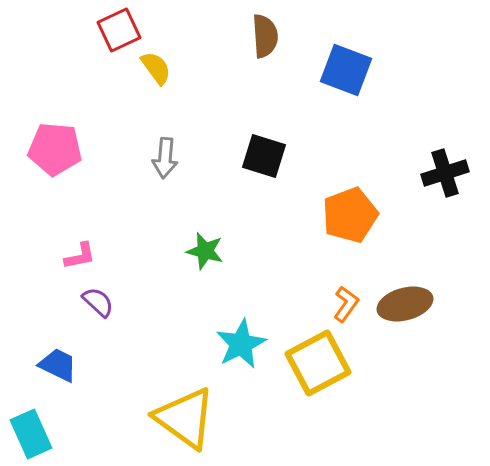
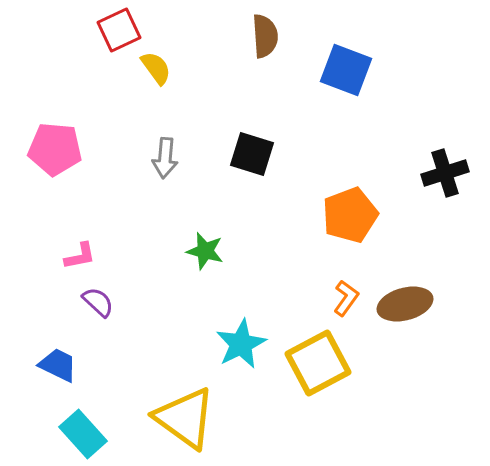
black square: moved 12 px left, 2 px up
orange L-shape: moved 6 px up
cyan rectangle: moved 52 px right; rotated 18 degrees counterclockwise
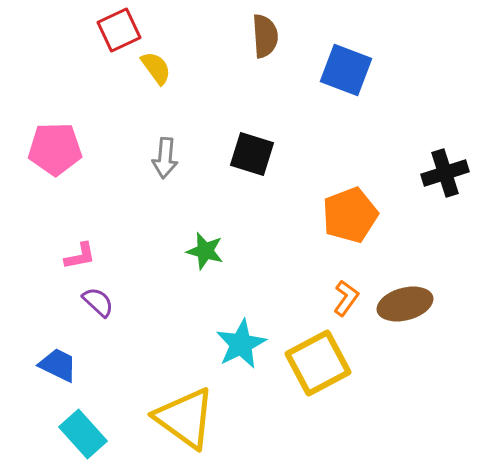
pink pentagon: rotated 6 degrees counterclockwise
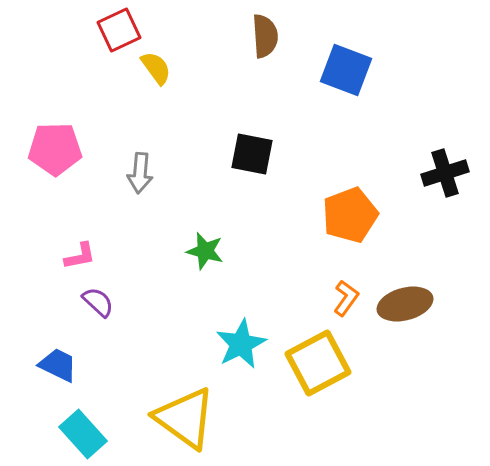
black square: rotated 6 degrees counterclockwise
gray arrow: moved 25 px left, 15 px down
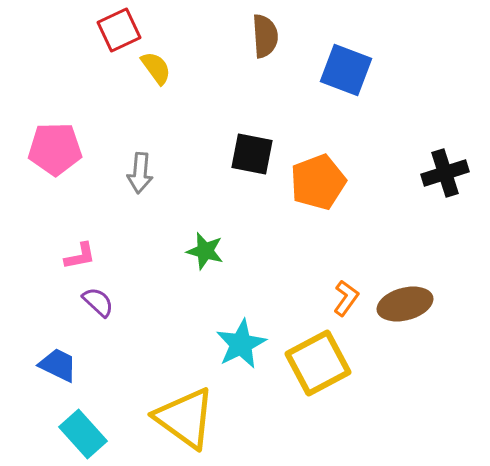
orange pentagon: moved 32 px left, 33 px up
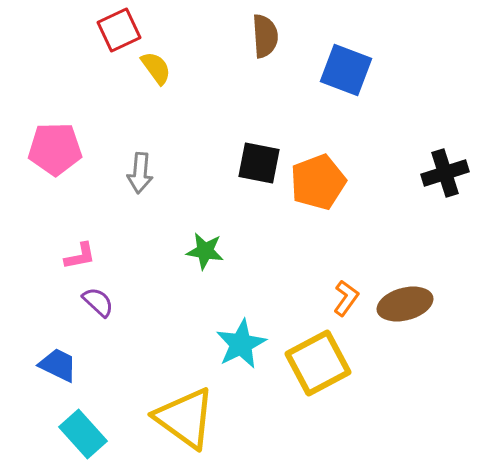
black square: moved 7 px right, 9 px down
green star: rotated 6 degrees counterclockwise
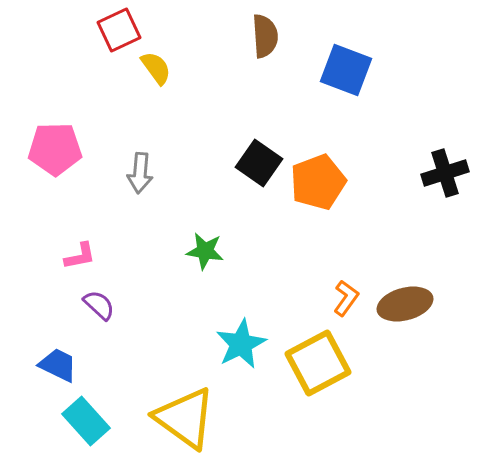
black square: rotated 24 degrees clockwise
purple semicircle: moved 1 px right, 3 px down
cyan rectangle: moved 3 px right, 13 px up
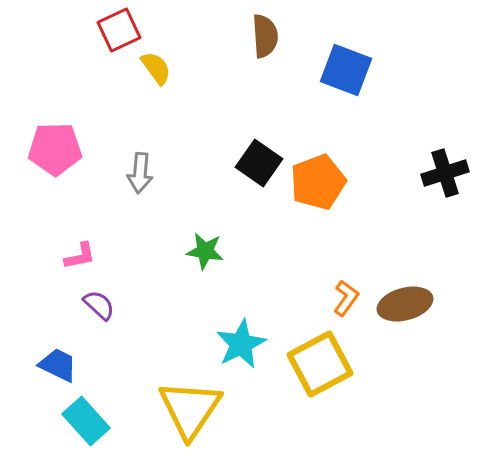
yellow square: moved 2 px right, 1 px down
yellow triangle: moved 5 px right, 9 px up; rotated 28 degrees clockwise
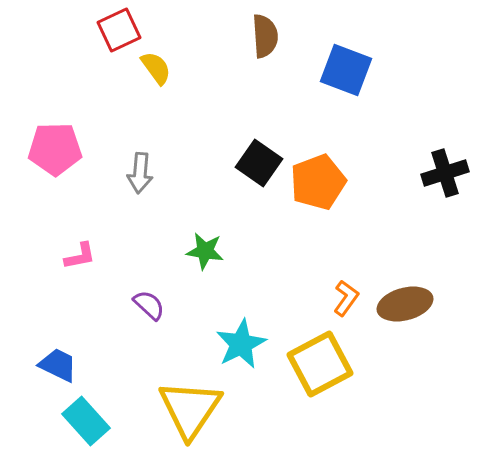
purple semicircle: moved 50 px right
